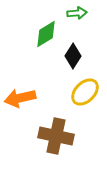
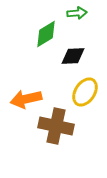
black diamond: rotated 55 degrees clockwise
yellow ellipse: rotated 12 degrees counterclockwise
orange arrow: moved 6 px right, 1 px down
brown cross: moved 10 px up
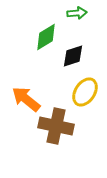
green diamond: moved 3 px down
black diamond: rotated 15 degrees counterclockwise
orange arrow: rotated 52 degrees clockwise
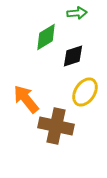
orange arrow: rotated 12 degrees clockwise
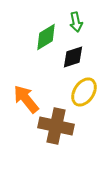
green arrow: moved 1 px left, 9 px down; rotated 84 degrees clockwise
black diamond: moved 1 px down
yellow ellipse: moved 1 px left
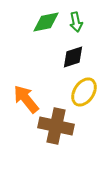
green diamond: moved 15 px up; rotated 20 degrees clockwise
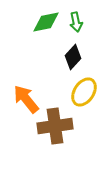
black diamond: rotated 30 degrees counterclockwise
brown cross: moved 1 px left; rotated 20 degrees counterclockwise
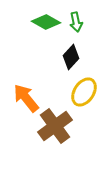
green diamond: rotated 40 degrees clockwise
black diamond: moved 2 px left
orange arrow: moved 1 px up
brown cross: rotated 28 degrees counterclockwise
